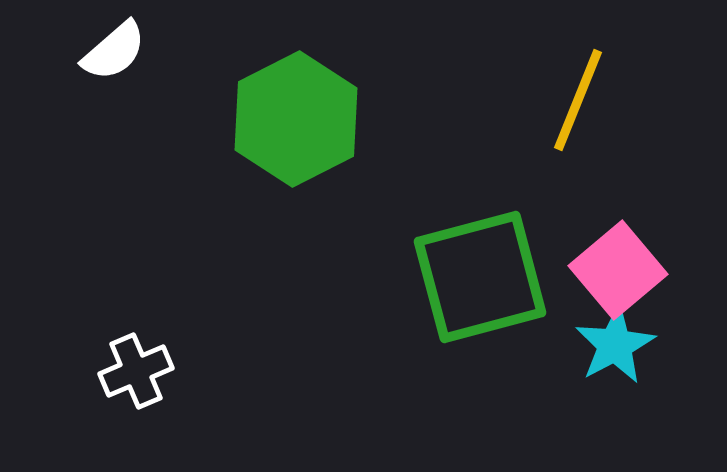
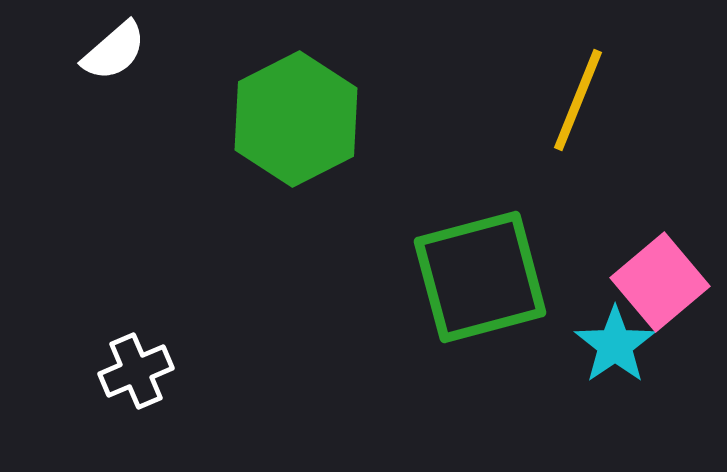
pink square: moved 42 px right, 12 px down
cyan star: rotated 6 degrees counterclockwise
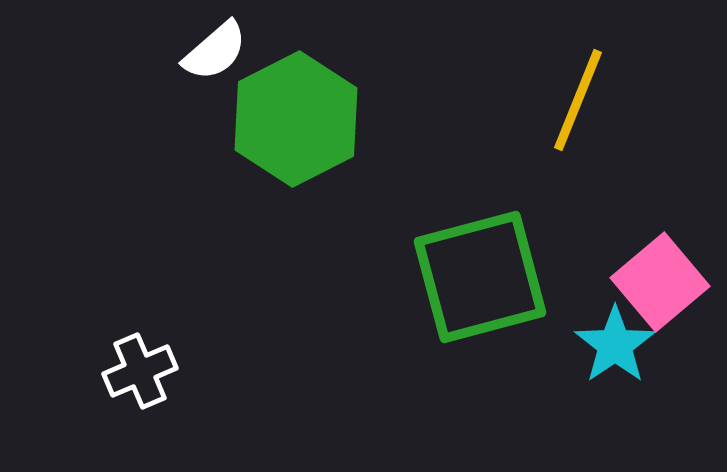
white semicircle: moved 101 px right
white cross: moved 4 px right
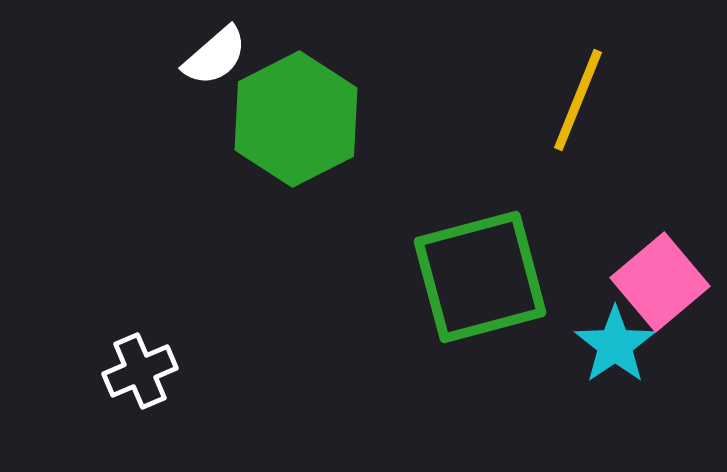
white semicircle: moved 5 px down
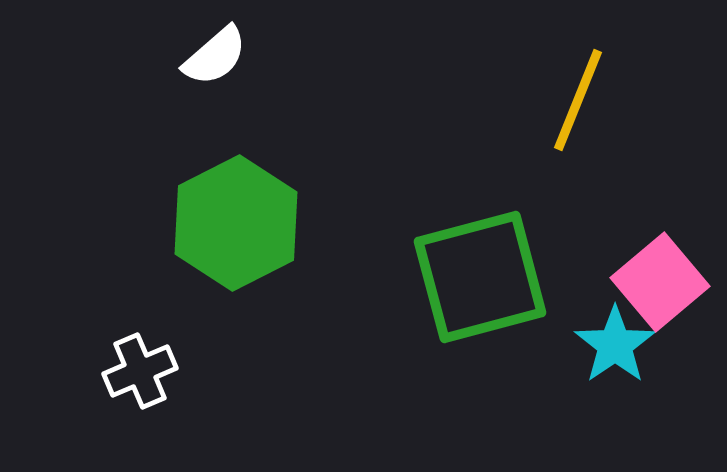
green hexagon: moved 60 px left, 104 px down
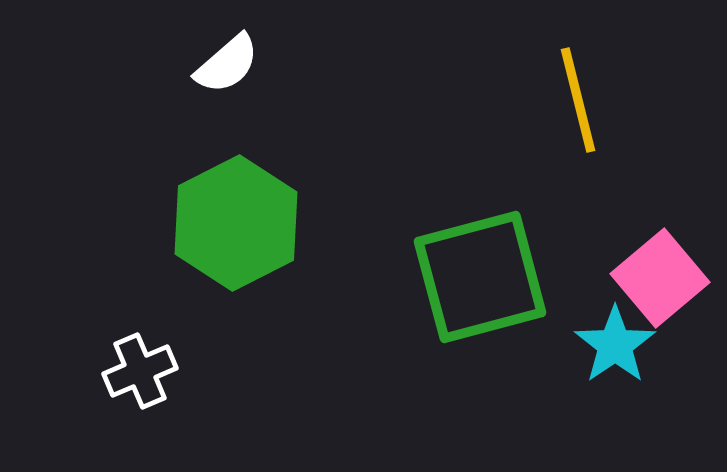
white semicircle: moved 12 px right, 8 px down
yellow line: rotated 36 degrees counterclockwise
pink square: moved 4 px up
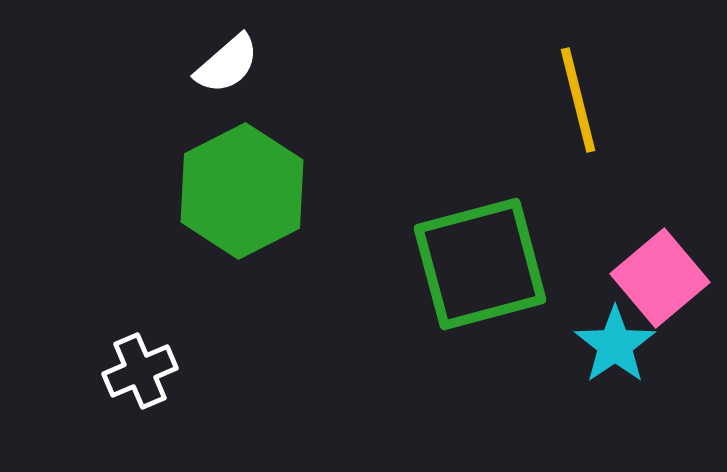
green hexagon: moved 6 px right, 32 px up
green square: moved 13 px up
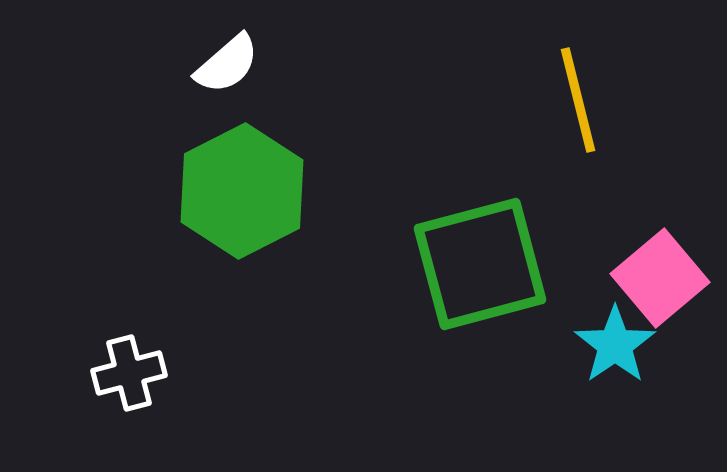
white cross: moved 11 px left, 2 px down; rotated 8 degrees clockwise
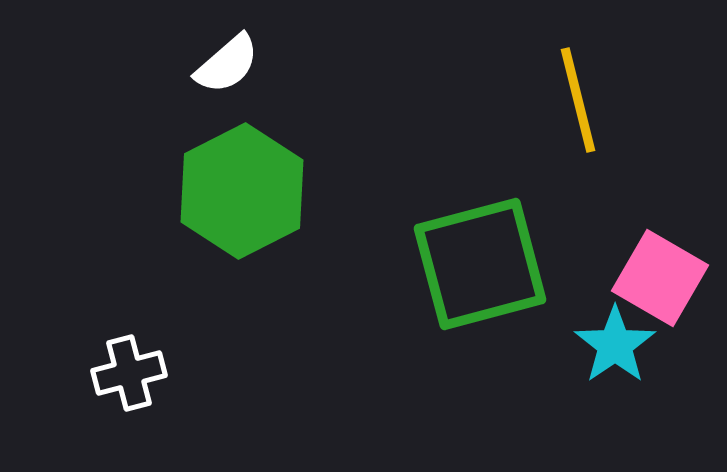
pink square: rotated 20 degrees counterclockwise
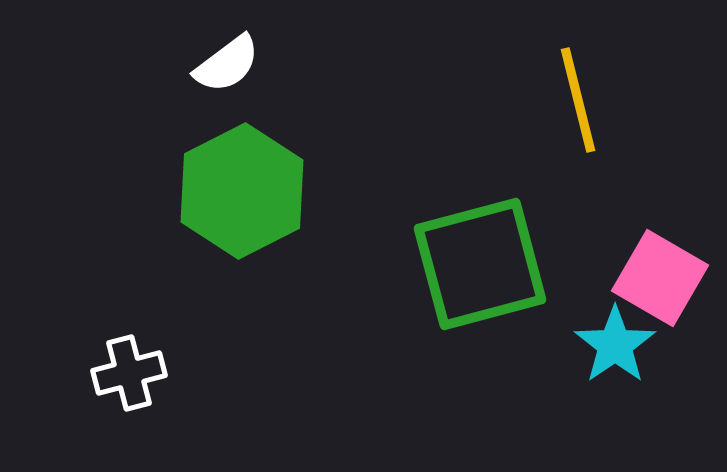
white semicircle: rotated 4 degrees clockwise
